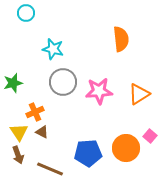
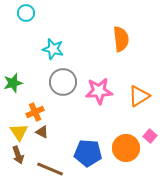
orange triangle: moved 2 px down
blue pentagon: rotated 8 degrees clockwise
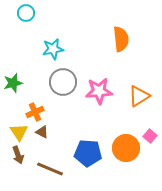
cyan star: rotated 25 degrees counterclockwise
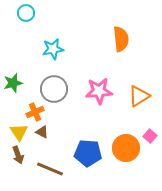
gray circle: moved 9 px left, 7 px down
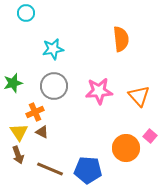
gray circle: moved 3 px up
orange triangle: rotated 40 degrees counterclockwise
blue pentagon: moved 17 px down
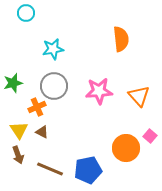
orange cross: moved 2 px right, 5 px up
yellow triangle: moved 2 px up
blue pentagon: rotated 16 degrees counterclockwise
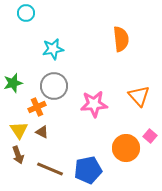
pink star: moved 5 px left, 13 px down
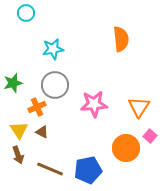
gray circle: moved 1 px right, 1 px up
orange triangle: moved 11 px down; rotated 15 degrees clockwise
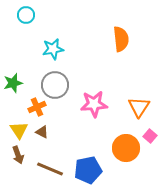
cyan circle: moved 2 px down
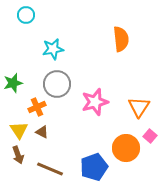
gray circle: moved 2 px right, 1 px up
pink star: moved 1 px right, 2 px up; rotated 12 degrees counterclockwise
blue pentagon: moved 6 px right, 3 px up; rotated 8 degrees counterclockwise
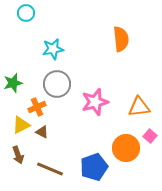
cyan circle: moved 2 px up
orange triangle: rotated 50 degrees clockwise
yellow triangle: moved 2 px right, 5 px up; rotated 36 degrees clockwise
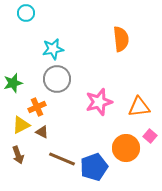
gray circle: moved 5 px up
pink star: moved 4 px right
brown line: moved 12 px right, 10 px up
